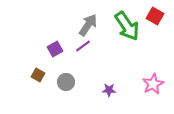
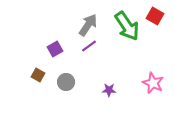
purple line: moved 6 px right
pink star: moved 1 px up; rotated 20 degrees counterclockwise
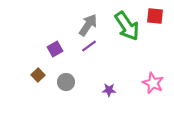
red square: rotated 24 degrees counterclockwise
brown square: rotated 16 degrees clockwise
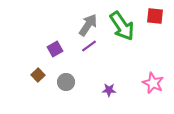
green arrow: moved 5 px left
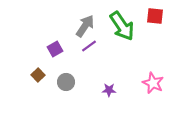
gray arrow: moved 3 px left, 1 px down
